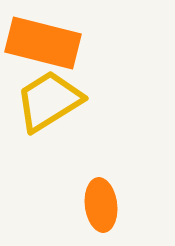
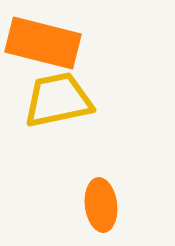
yellow trapezoid: moved 9 px right, 1 px up; rotated 20 degrees clockwise
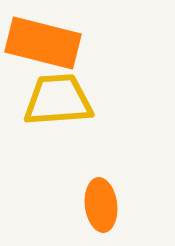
yellow trapezoid: rotated 8 degrees clockwise
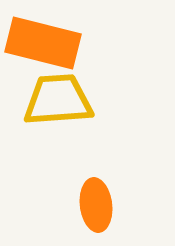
orange ellipse: moved 5 px left
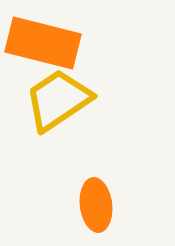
yellow trapezoid: rotated 30 degrees counterclockwise
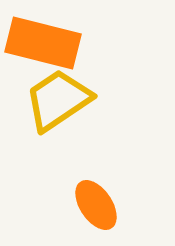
orange ellipse: rotated 27 degrees counterclockwise
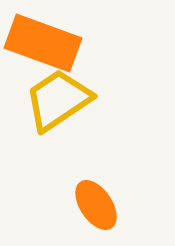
orange rectangle: rotated 6 degrees clockwise
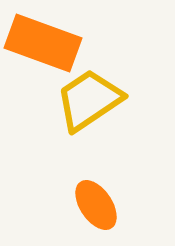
yellow trapezoid: moved 31 px right
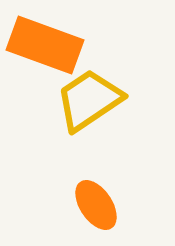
orange rectangle: moved 2 px right, 2 px down
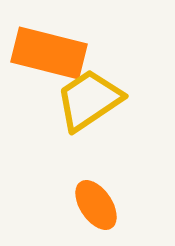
orange rectangle: moved 4 px right, 8 px down; rotated 6 degrees counterclockwise
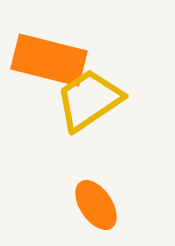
orange rectangle: moved 7 px down
